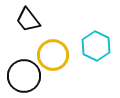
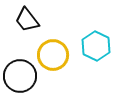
black trapezoid: moved 1 px left
black circle: moved 4 px left
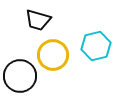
black trapezoid: moved 11 px right; rotated 36 degrees counterclockwise
cyan hexagon: rotated 20 degrees clockwise
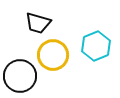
black trapezoid: moved 3 px down
cyan hexagon: rotated 8 degrees counterclockwise
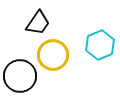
black trapezoid: rotated 72 degrees counterclockwise
cyan hexagon: moved 4 px right, 1 px up
